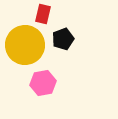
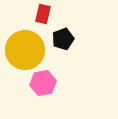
yellow circle: moved 5 px down
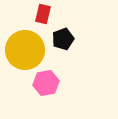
pink hexagon: moved 3 px right
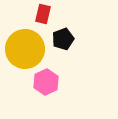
yellow circle: moved 1 px up
pink hexagon: moved 1 px up; rotated 15 degrees counterclockwise
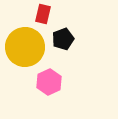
yellow circle: moved 2 px up
pink hexagon: moved 3 px right
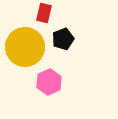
red rectangle: moved 1 px right, 1 px up
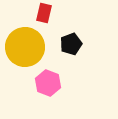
black pentagon: moved 8 px right, 5 px down
pink hexagon: moved 1 px left, 1 px down; rotated 15 degrees counterclockwise
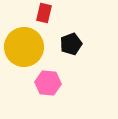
yellow circle: moved 1 px left
pink hexagon: rotated 15 degrees counterclockwise
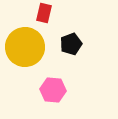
yellow circle: moved 1 px right
pink hexagon: moved 5 px right, 7 px down
